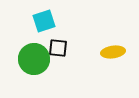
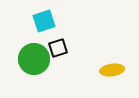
black square: rotated 24 degrees counterclockwise
yellow ellipse: moved 1 px left, 18 px down
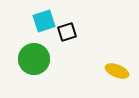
black square: moved 9 px right, 16 px up
yellow ellipse: moved 5 px right, 1 px down; rotated 30 degrees clockwise
